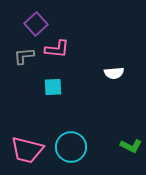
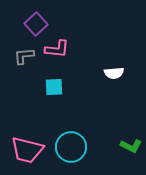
cyan square: moved 1 px right
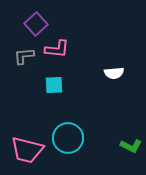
cyan square: moved 2 px up
cyan circle: moved 3 px left, 9 px up
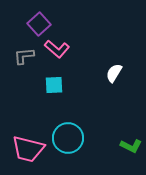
purple square: moved 3 px right
pink L-shape: rotated 35 degrees clockwise
white semicircle: rotated 126 degrees clockwise
pink trapezoid: moved 1 px right, 1 px up
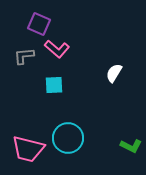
purple square: rotated 25 degrees counterclockwise
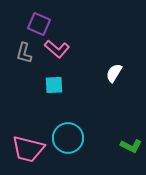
gray L-shape: moved 3 px up; rotated 70 degrees counterclockwise
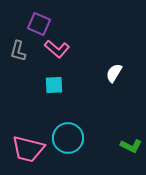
gray L-shape: moved 6 px left, 2 px up
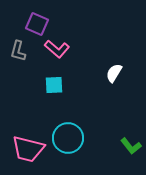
purple square: moved 2 px left
green L-shape: rotated 25 degrees clockwise
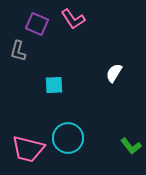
pink L-shape: moved 16 px right, 30 px up; rotated 15 degrees clockwise
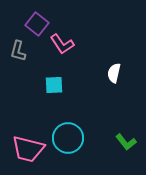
pink L-shape: moved 11 px left, 25 px down
purple square: rotated 15 degrees clockwise
white semicircle: rotated 18 degrees counterclockwise
green L-shape: moved 5 px left, 4 px up
